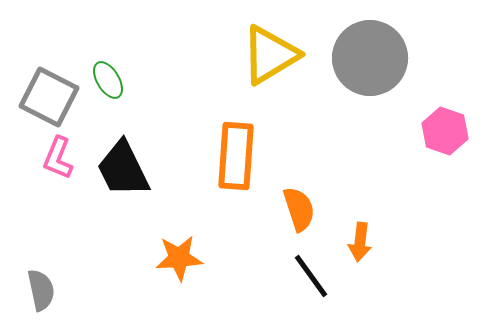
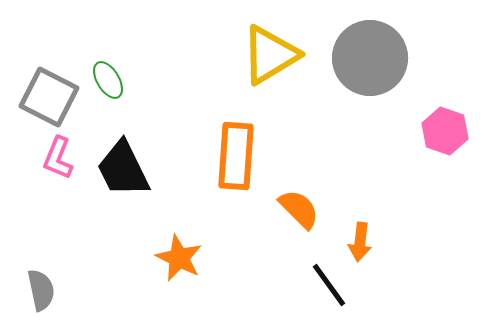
orange semicircle: rotated 27 degrees counterclockwise
orange star: rotated 30 degrees clockwise
black line: moved 18 px right, 9 px down
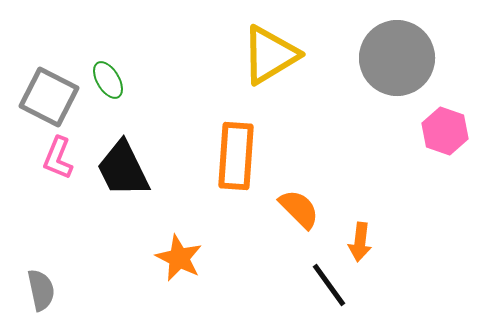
gray circle: moved 27 px right
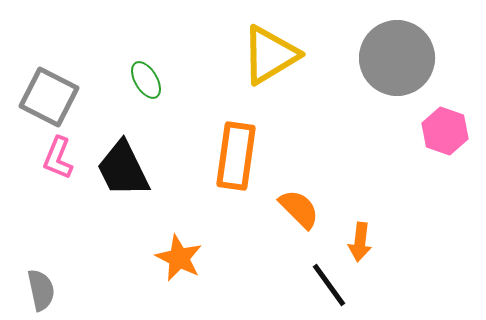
green ellipse: moved 38 px right
orange rectangle: rotated 4 degrees clockwise
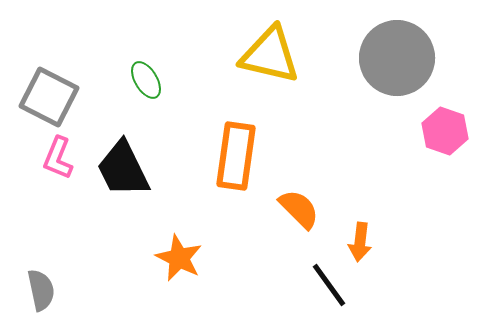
yellow triangle: rotated 44 degrees clockwise
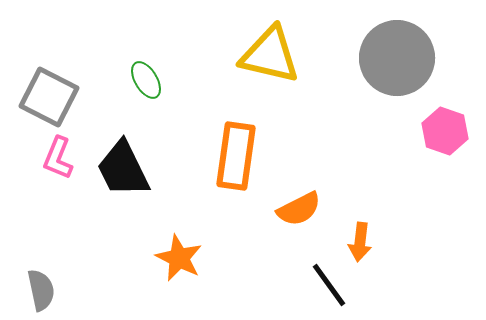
orange semicircle: rotated 108 degrees clockwise
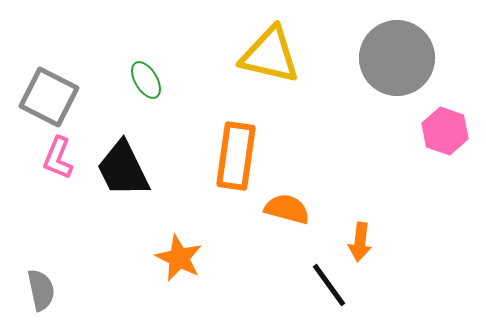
orange semicircle: moved 12 px left; rotated 138 degrees counterclockwise
